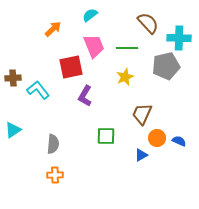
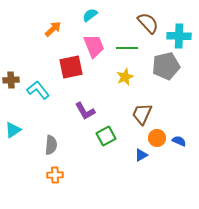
cyan cross: moved 2 px up
brown cross: moved 2 px left, 2 px down
purple L-shape: moved 15 px down; rotated 60 degrees counterclockwise
green square: rotated 30 degrees counterclockwise
gray semicircle: moved 2 px left, 1 px down
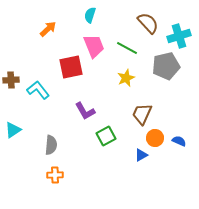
cyan semicircle: rotated 35 degrees counterclockwise
orange arrow: moved 5 px left
cyan cross: rotated 20 degrees counterclockwise
green line: rotated 30 degrees clockwise
yellow star: moved 1 px right, 1 px down
orange circle: moved 2 px left
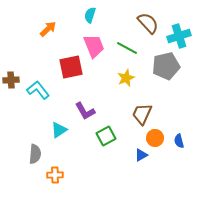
cyan triangle: moved 46 px right
blue semicircle: rotated 128 degrees counterclockwise
gray semicircle: moved 16 px left, 9 px down
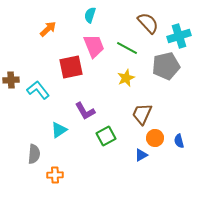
gray semicircle: moved 1 px left
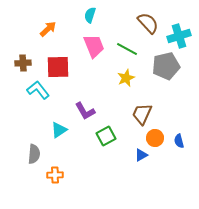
green line: moved 1 px down
red square: moved 13 px left; rotated 10 degrees clockwise
brown cross: moved 12 px right, 17 px up
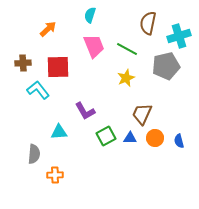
brown semicircle: rotated 125 degrees counterclockwise
cyan triangle: moved 2 px down; rotated 30 degrees clockwise
blue triangle: moved 11 px left, 17 px up; rotated 32 degrees clockwise
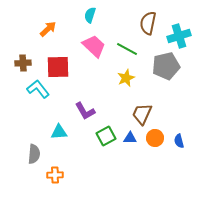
pink trapezoid: rotated 25 degrees counterclockwise
cyan L-shape: moved 1 px up
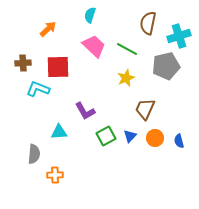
cyan L-shape: rotated 30 degrees counterclockwise
brown trapezoid: moved 3 px right, 5 px up
blue triangle: moved 2 px up; rotated 48 degrees counterclockwise
